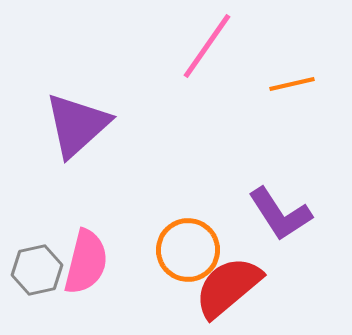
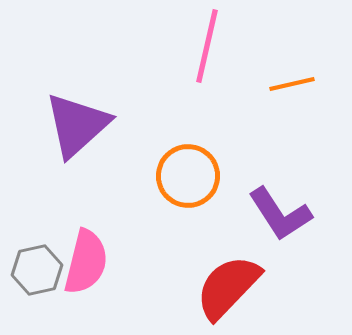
pink line: rotated 22 degrees counterclockwise
orange circle: moved 74 px up
red semicircle: rotated 6 degrees counterclockwise
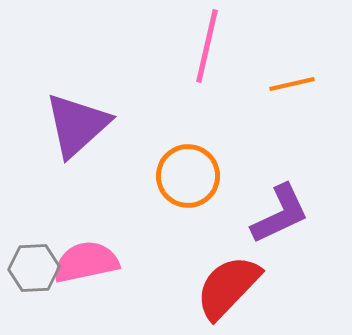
purple L-shape: rotated 82 degrees counterclockwise
pink semicircle: rotated 116 degrees counterclockwise
gray hexagon: moved 3 px left, 2 px up; rotated 9 degrees clockwise
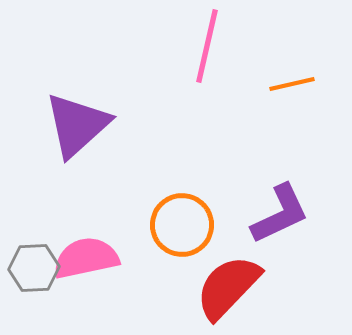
orange circle: moved 6 px left, 49 px down
pink semicircle: moved 4 px up
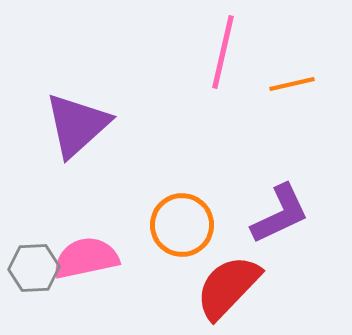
pink line: moved 16 px right, 6 px down
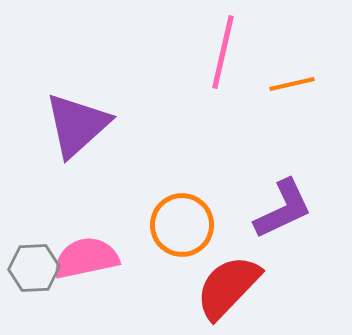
purple L-shape: moved 3 px right, 5 px up
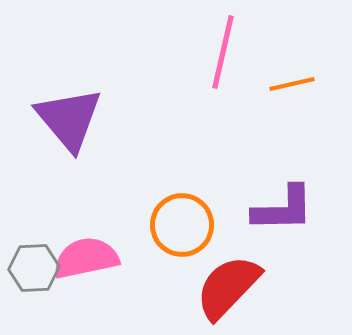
purple triangle: moved 8 px left, 6 px up; rotated 28 degrees counterclockwise
purple L-shape: rotated 24 degrees clockwise
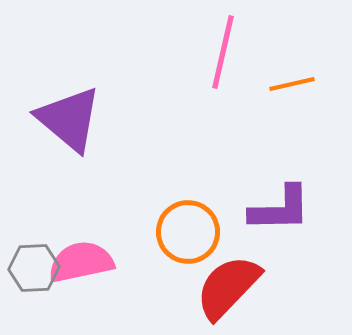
purple triangle: rotated 10 degrees counterclockwise
purple L-shape: moved 3 px left
orange circle: moved 6 px right, 7 px down
pink semicircle: moved 5 px left, 4 px down
